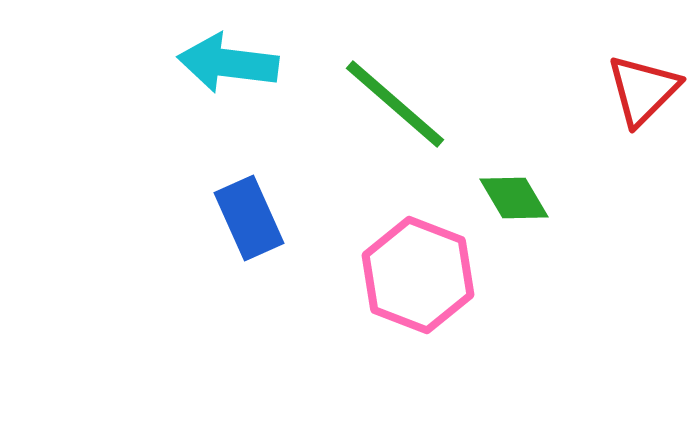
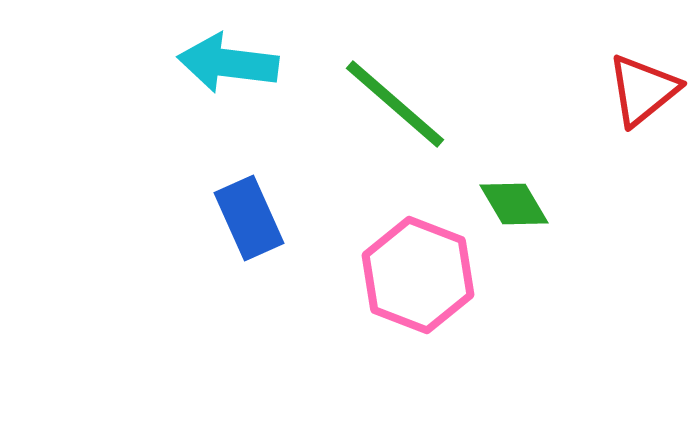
red triangle: rotated 6 degrees clockwise
green diamond: moved 6 px down
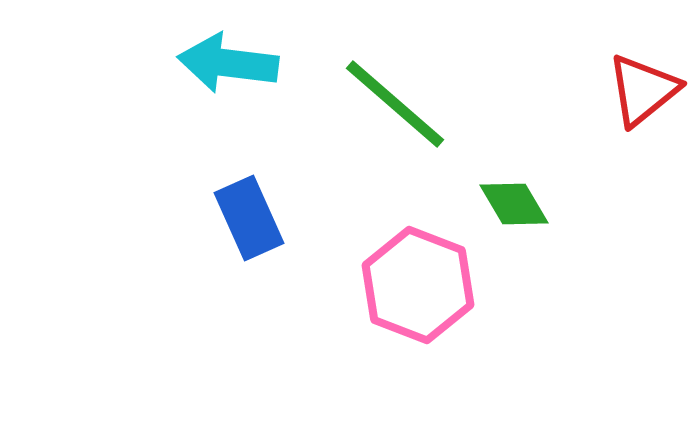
pink hexagon: moved 10 px down
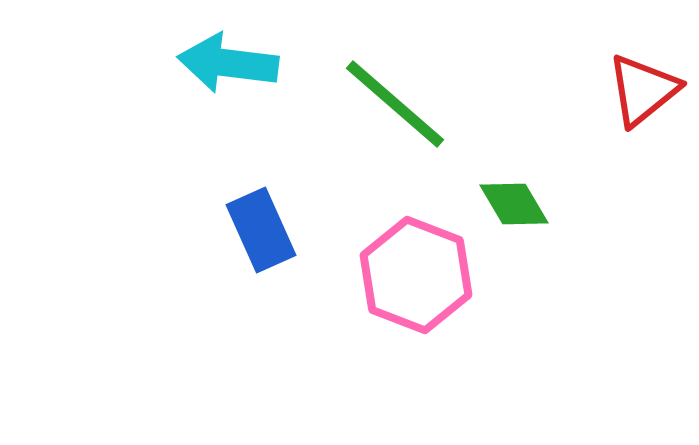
blue rectangle: moved 12 px right, 12 px down
pink hexagon: moved 2 px left, 10 px up
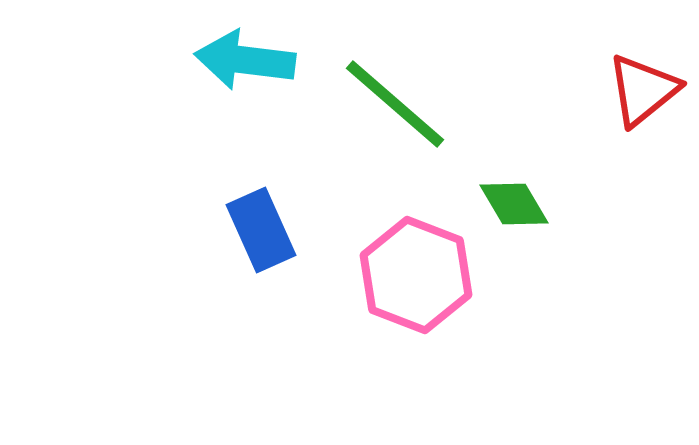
cyan arrow: moved 17 px right, 3 px up
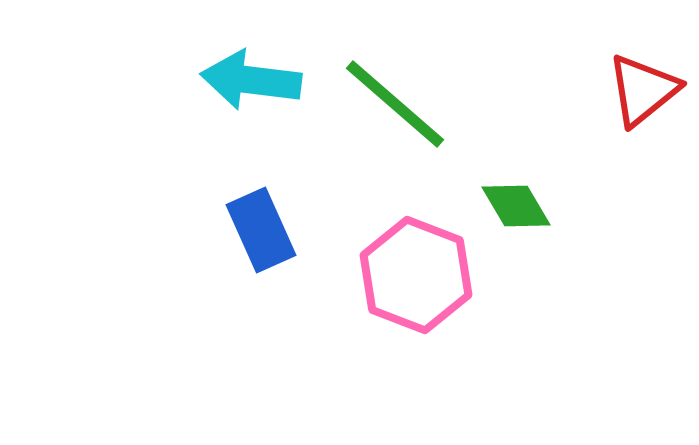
cyan arrow: moved 6 px right, 20 px down
green diamond: moved 2 px right, 2 px down
